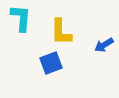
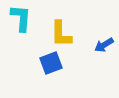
yellow L-shape: moved 2 px down
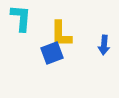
blue arrow: rotated 54 degrees counterclockwise
blue square: moved 1 px right, 10 px up
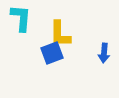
yellow L-shape: moved 1 px left
blue arrow: moved 8 px down
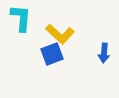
yellow L-shape: rotated 48 degrees counterclockwise
blue square: moved 1 px down
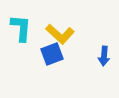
cyan L-shape: moved 10 px down
blue arrow: moved 3 px down
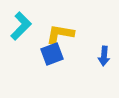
cyan L-shape: moved 2 px up; rotated 40 degrees clockwise
yellow L-shape: rotated 148 degrees clockwise
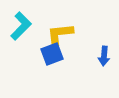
yellow L-shape: rotated 16 degrees counterclockwise
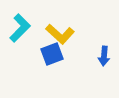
cyan L-shape: moved 1 px left, 2 px down
yellow L-shape: rotated 132 degrees counterclockwise
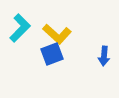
yellow L-shape: moved 3 px left
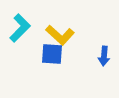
yellow L-shape: moved 3 px right, 1 px down
blue square: rotated 25 degrees clockwise
